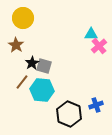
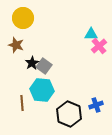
brown star: rotated 14 degrees counterclockwise
gray square: rotated 21 degrees clockwise
brown line: moved 21 px down; rotated 42 degrees counterclockwise
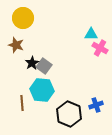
pink cross: moved 1 px right, 2 px down; rotated 21 degrees counterclockwise
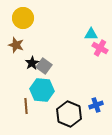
brown line: moved 4 px right, 3 px down
